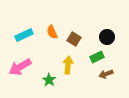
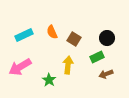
black circle: moved 1 px down
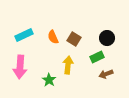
orange semicircle: moved 1 px right, 5 px down
pink arrow: rotated 55 degrees counterclockwise
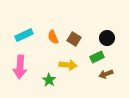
yellow arrow: rotated 90 degrees clockwise
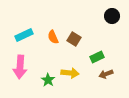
black circle: moved 5 px right, 22 px up
yellow arrow: moved 2 px right, 8 px down
green star: moved 1 px left
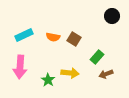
orange semicircle: rotated 56 degrees counterclockwise
green rectangle: rotated 24 degrees counterclockwise
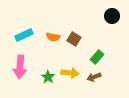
brown arrow: moved 12 px left, 3 px down
green star: moved 3 px up
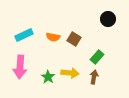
black circle: moved 4 px left, 3 px down
brown arrow: rotated 120 degrees clockwise
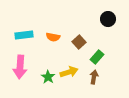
cyan rectangle: rotated 18 degrees clockwise
brown square: moved 5 px right, 3 px down; rotated 16 degrees clockwise
yellow arrow: moved 1 px left, 1 px up; rotated 24 degrees counterclockwise
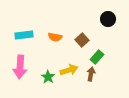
orange semicircle: moved 2 px right
brown square: moved 3 px right, 2 px up
yellow arrow: moved 2 px up
brown arrow: moved 3 px left, 3 px up
